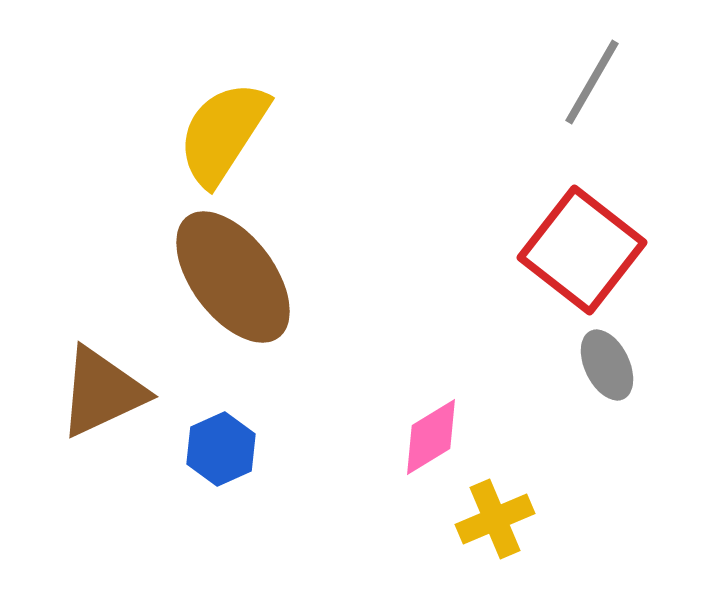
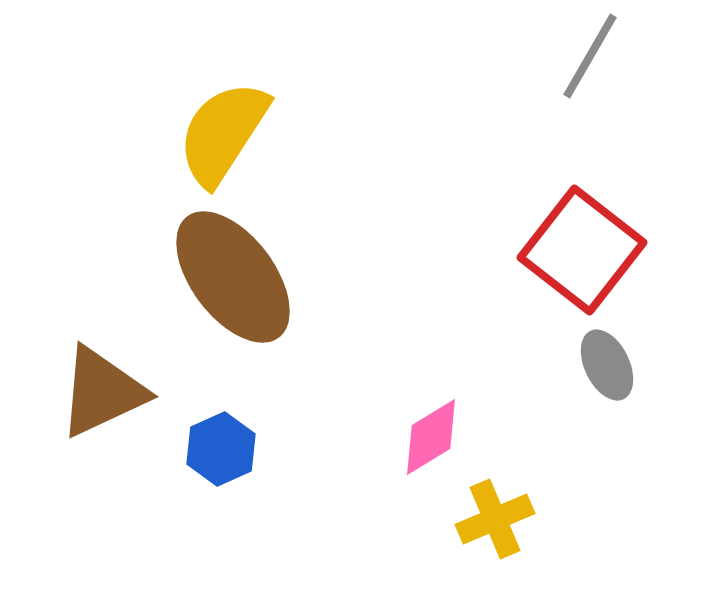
gray line: moved 2 px left, 26 px up
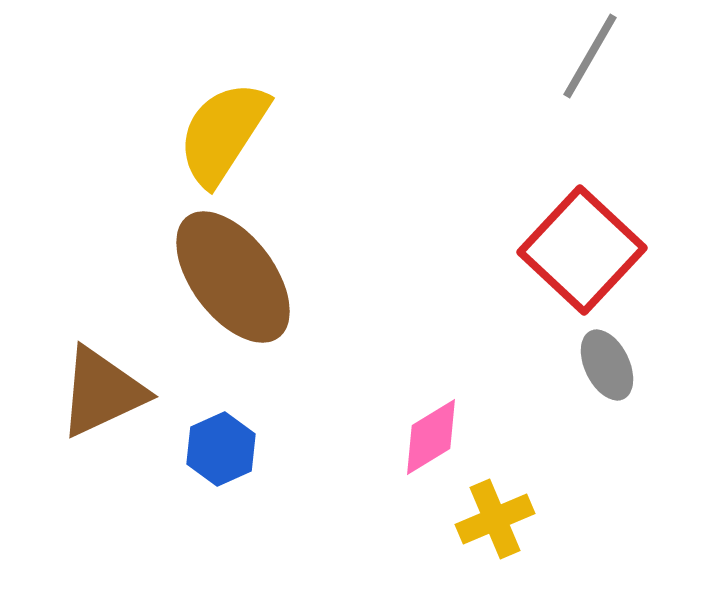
red square: rotated 5 degrees clockwise
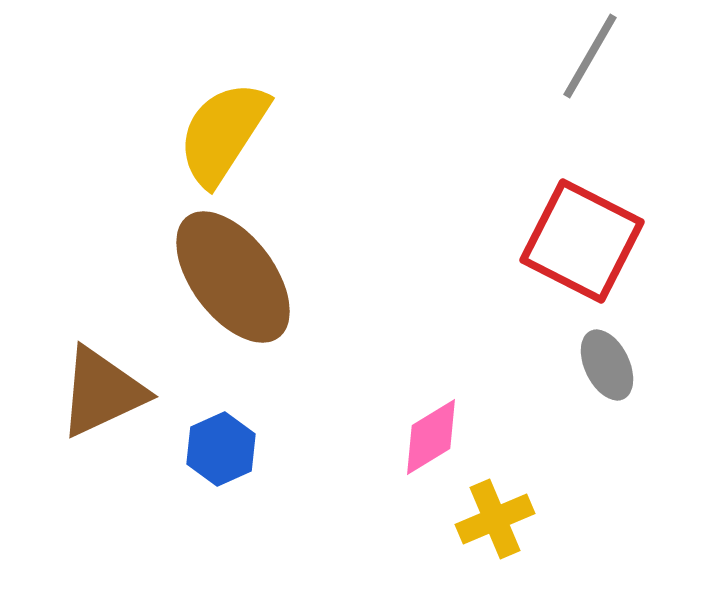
red square: moved 9 px up; rotated 16 degrees counterclockwise
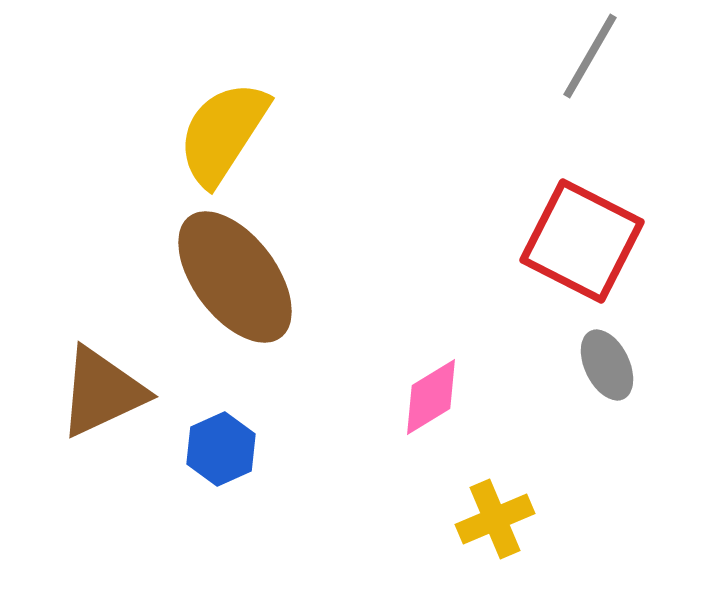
brown ellipse: moved 2 px right
pink diamond: moved 40 px up
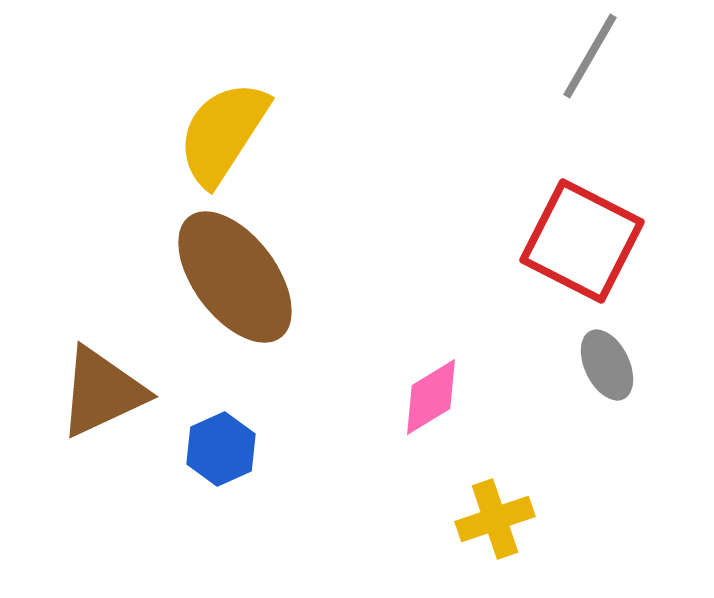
yellow cross: rotated 4 degrees clockwise
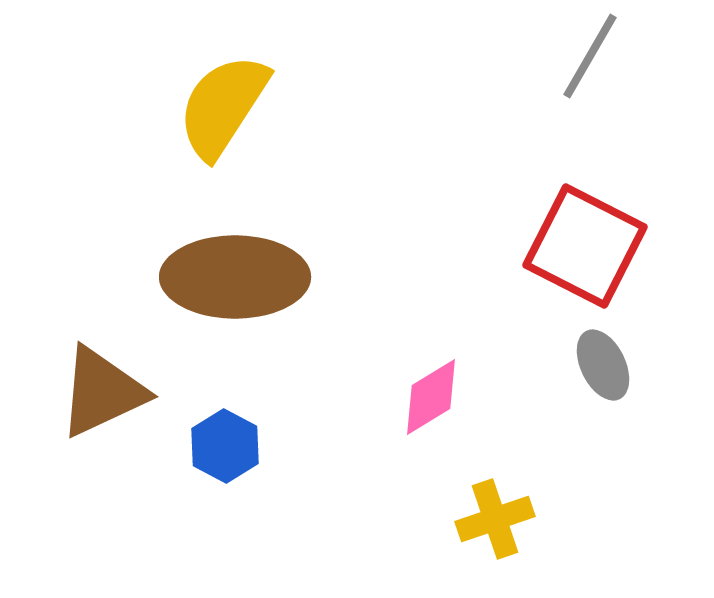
yellow semicircle: moved 27 px up
red square: moved 3 px right, 5 px down
brown ellipse: rotated 53 degrees counterclockwise
gray ellipse: moved 4 px left
blue hexagon: moved 4 px right, 3 px up; rotated 8 degrees counterclockwise
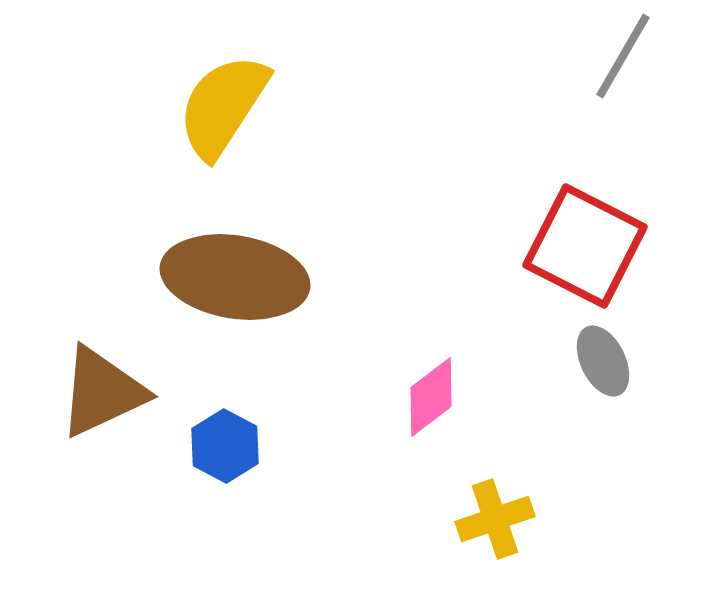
gray line: moved 33 px right
brown ellipse: rotated 9 degrees clockwise
gray ellipse: moved 4 px up
pink diamond: rotated 6 degrees counterclockwise
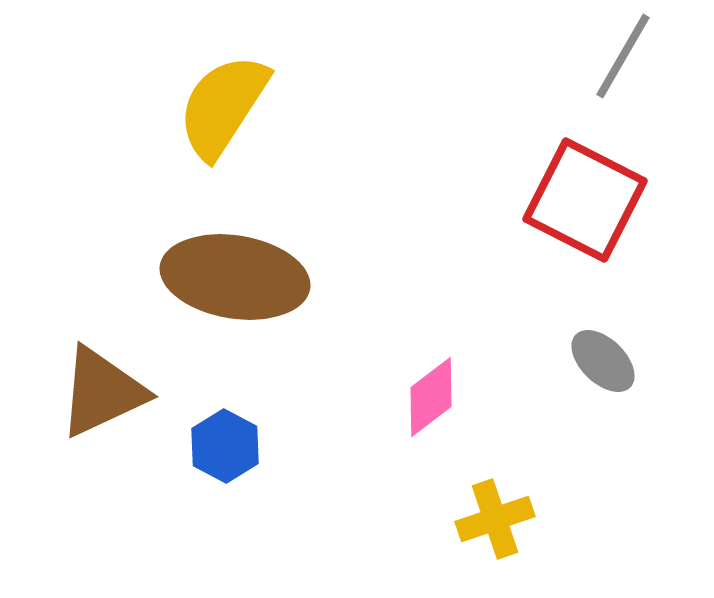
red square: moved 46 px up
gray ellipse: rotated 20 degrees counterclockwise
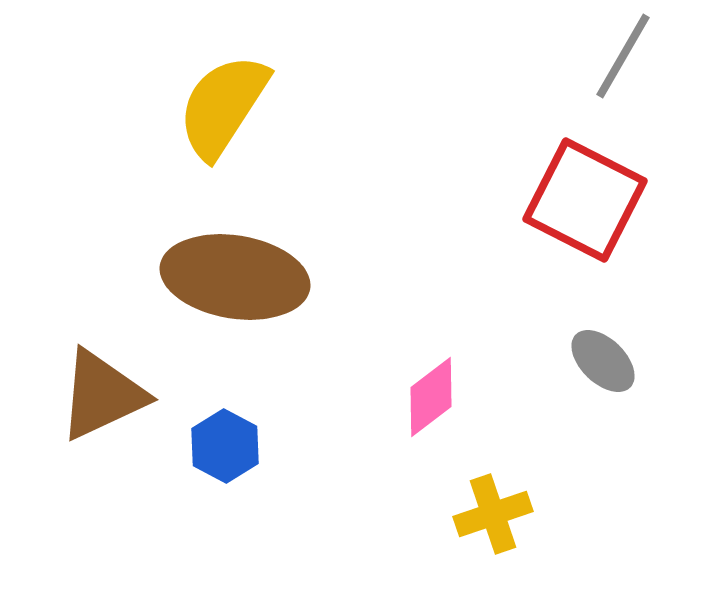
brown triangle: moved 3 px down
yellow cross: moved 2 px left, 5 px up
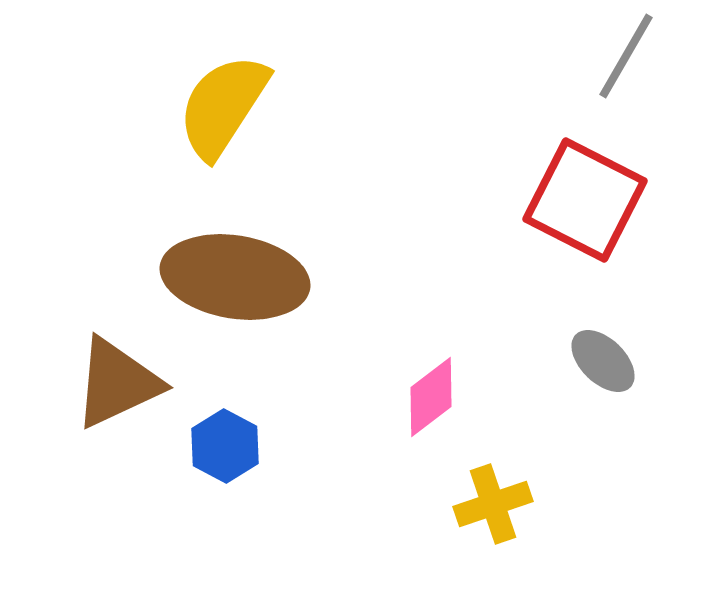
gray line: moved 3 px right
brown triangle: moved 15 px right, 12 px up
yellow cross: moved 10 px up
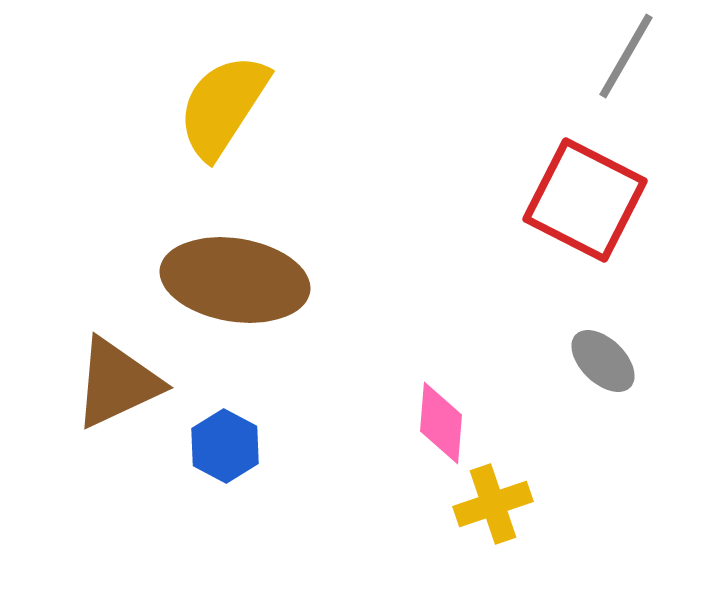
brown ellipse: moved 3 px down
pink diamond: moved 10 px right, 26 px down; rotated 48 degrees counterclockwise
